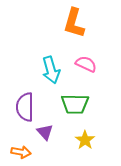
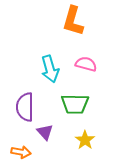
orange L-shape: moved 1 px left, 2 px up
pink semicircle: rotated 10 degrees counterclockwise
cyan arrow: moved 1 px left, 1 px up
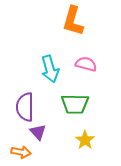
purple triangle: moved 7 px left
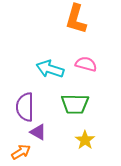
orange L-shape: moved 3 px right, 2 px up
cyan arrow: rotated 124 degrees clockwise
purple triangle: rotated 18 degrees counterclockwise
orange arrow: rotated 42 degrees counterclockwise
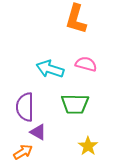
yellow star: moved 3 px right, 6 px down
orange arrow: moved 2 px right
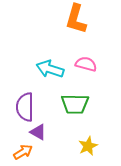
yellow star: rotated 12 degrees clockwise
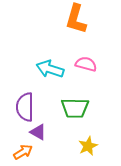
green trapezoid: moved 4 px down
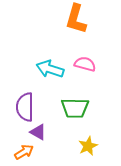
pink semicircle: moved 1 px left
orange arrow: moved 1 px right
